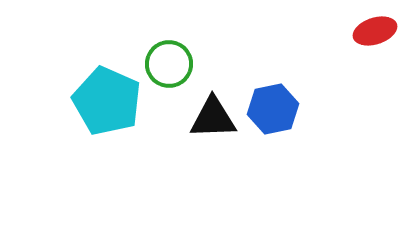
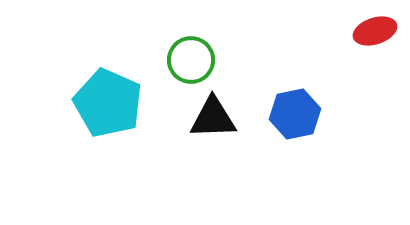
green circle: moved 22 px right, 4 px up
cyan pentagon: moved 1 px right, 2 px down
blue hexagon: moved 22 px right, 5 px down
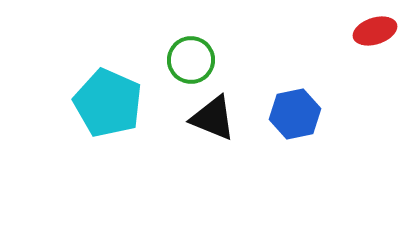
black triangle: rotated 24 degrees clockwise
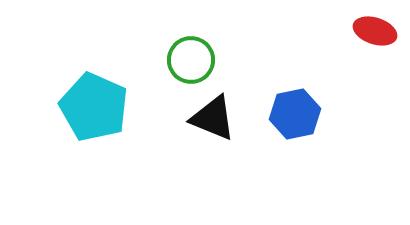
red ellipse: rotated 36 degrees clockwise
cyan pentagon: moved 14 px left, 4 px down
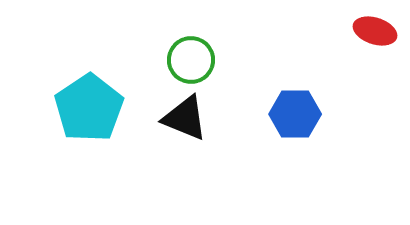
cyan pentagon: moved 5 px left, 1 px down; rotated 14 degrees clockwise
blue hexagon: rotated 12 degrees clockwise
black triangle: moved 28 px left
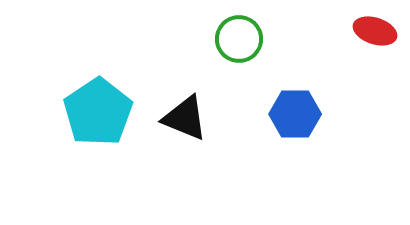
green circle: moved 48 px right, 21 px up
cyan pentagon: moved 9 px right, 4 px down
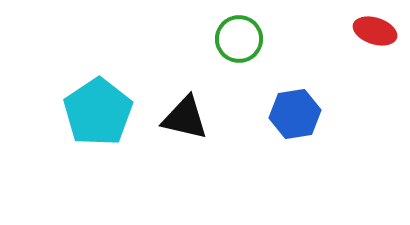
blue hexagon: rotated 9 degrees counterclockwise
black triangle: rotated 9 degrees counterclockwise
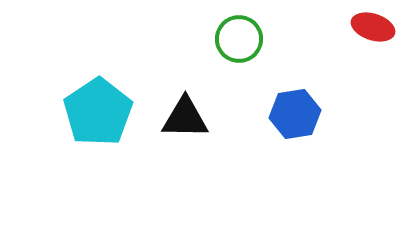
red ellipse: moved 2 px left, 4 px up
black triangle: rotated 12 degrees counterclockwise
